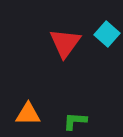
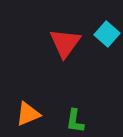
orange triangle: rotated 24 degrees counterclockwise
green L-shape: rotated 85 degrees counterclockwise
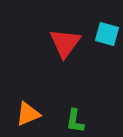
cyan square: rotated 25 degrees counterclockwise
